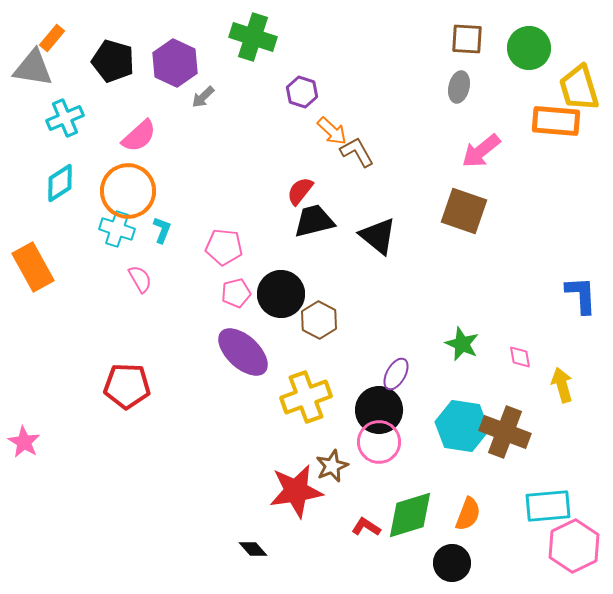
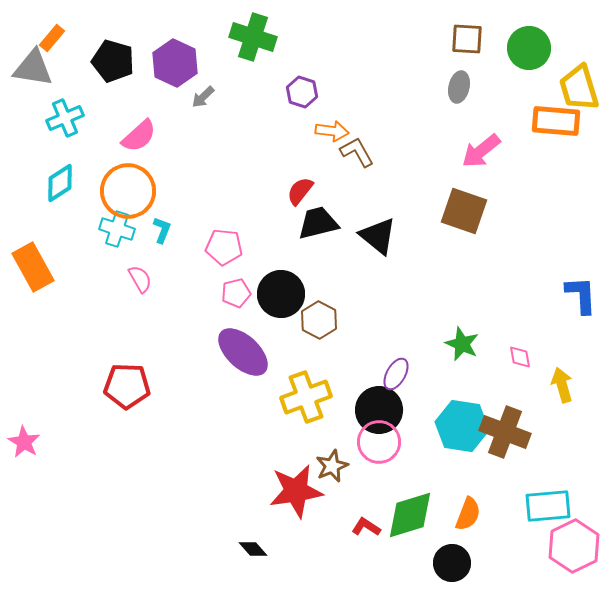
orange arrow at (332, 131): rotated 36 degrees counterclockwise
black trapezoid at (314, 221): moved 4 px right, 2 px down
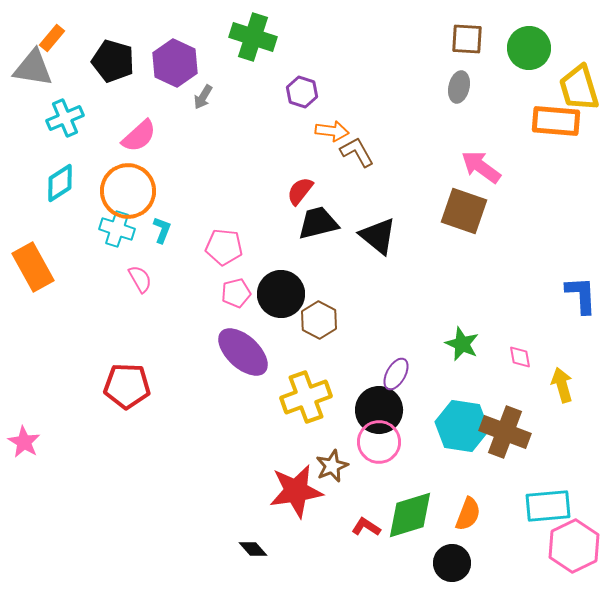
gray arrow at (203, 97): rotated 15 degrees counterclockwise
pink arrow at (481, 151): moved 16 px down; rotated 75 degrees clockwise
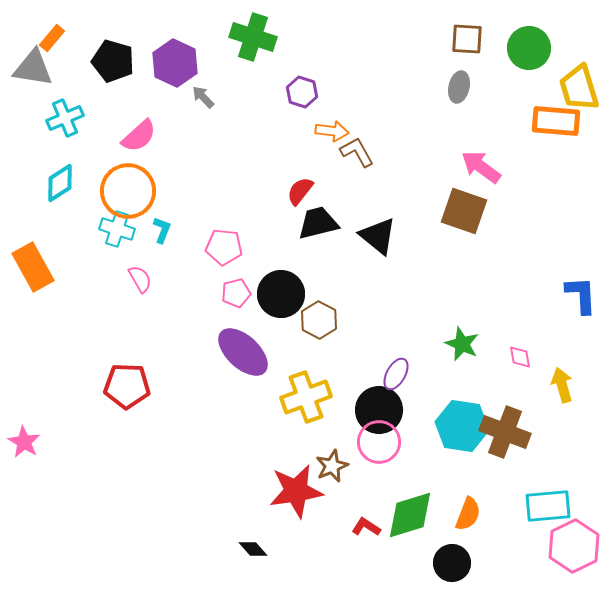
gray arrow at (203, 97): rotated 105 degrees clockwise
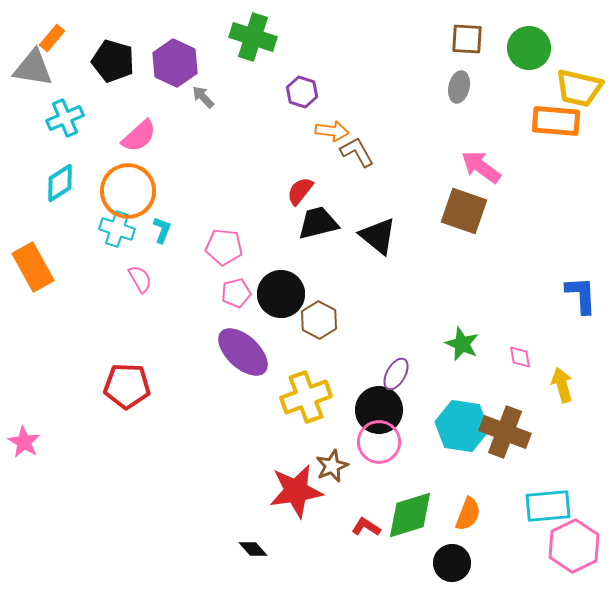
yellow trapezoid at (579, 88): rotated 60 degrees counterclockwise
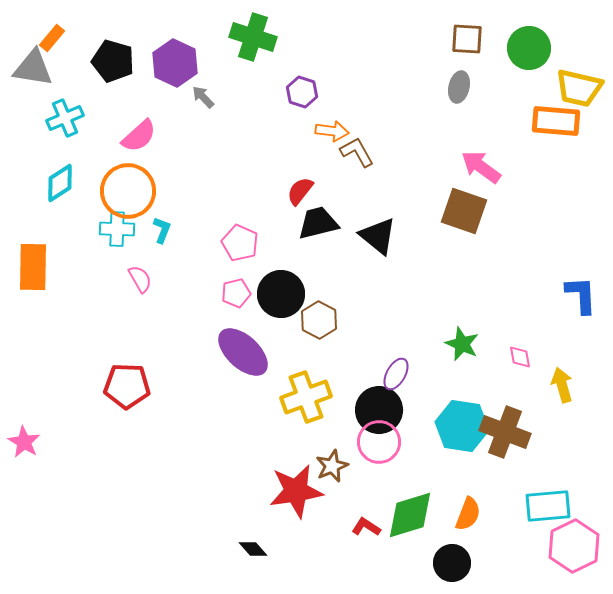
cyan cross at (117, 229): rotated 16 degrees counterclockwise
pink pentagon at (224, 247): moved 16 px right, 4 px up; rotated 18 degrees clockwise
orange rectangle at (33, 267): rotated 30 degrees clockwise
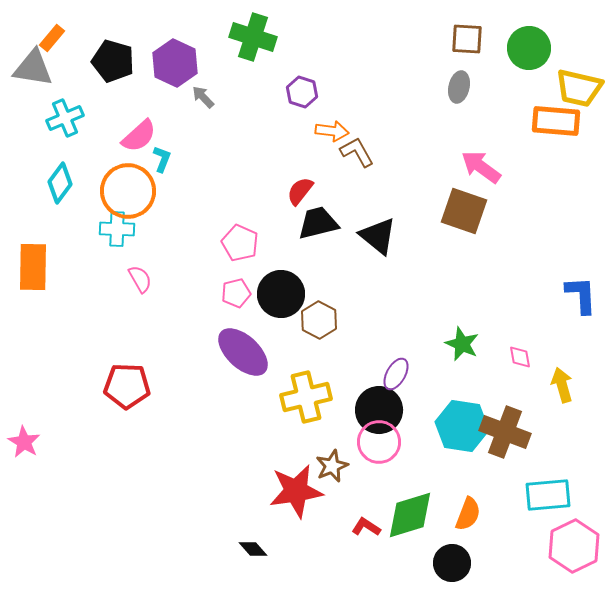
cyan diamond at (60, 183): rotated 21 degrees counterclockwise
cyan L-shape at (162, 230): moved 71 px up
yellow cross at (306, 397): rotated 6 degrees clockwise
cyan rectangle at (548, 506): moved 11 px up
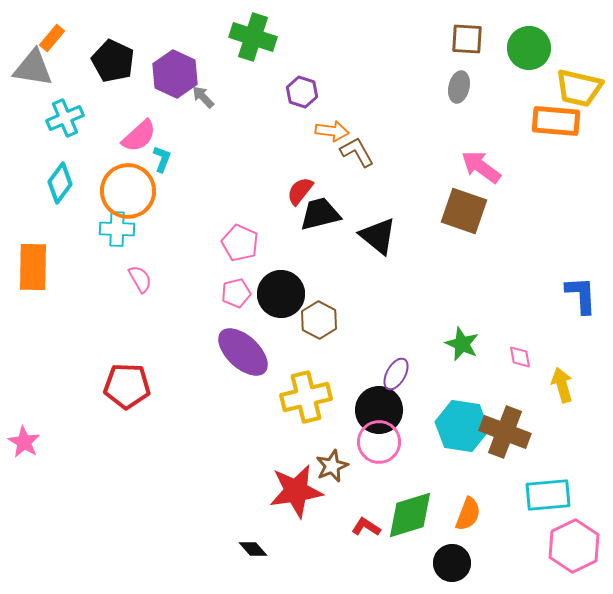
black pentagon at (113, 61): rotated 9 degrees clockwise
purple hexagon at (175, 63): moved 11 px down
black trapezoid at (318, 223): moved 2 px right, 9 px up
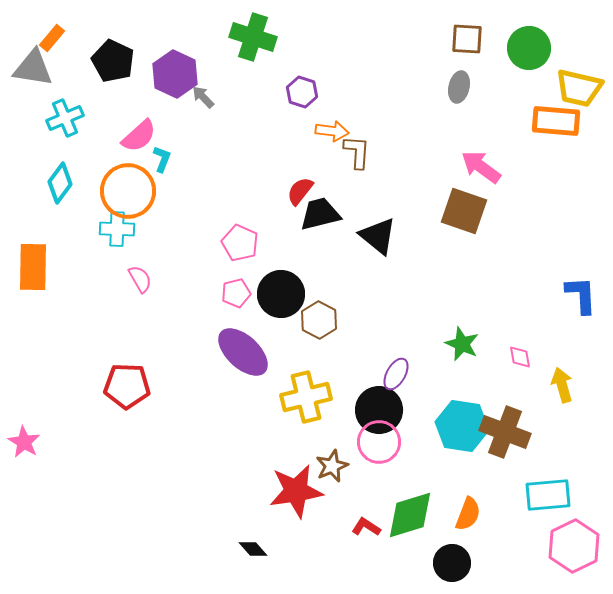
brown L-shape at (357, 152): rotated 33 degrees clockwise
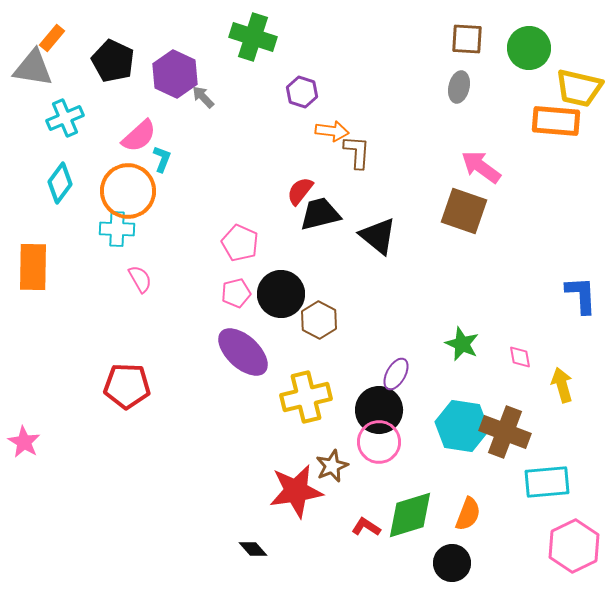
cyan rectangle at (548, 495): moved 1 px left, 13 px up
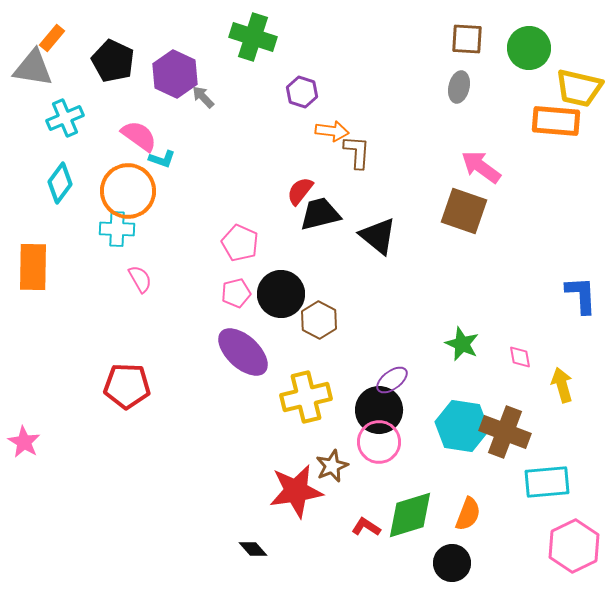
pink semicircle at (139, 136): rotated 102 degrees counterclockwise
cyan L-shape at (162, 159): rotated 88 degrees clockwise
purple ellipse at (396, 374): moved 4 px left, 6 px down; rotated 24 degrees clockwise
